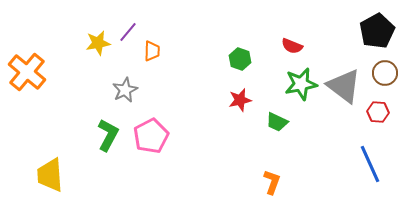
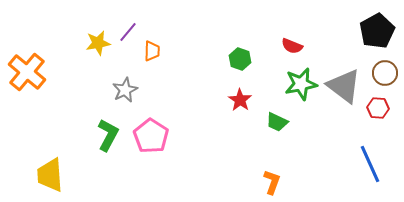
red star: rotated 25 degrees counterclockwise
red hexagon: moved 4 px up
pink pentagon: rotated 12 degrees counterclockwise
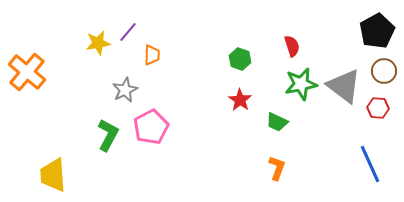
red semicircle: rotated 130 degrees counterclockwise
orange trapezoid: moved 4 px down
brown circle: moved 1 px left, 2 px up
pink pentagon: moved 9 px up; rotated 12 degrees clockwise
yellow trapezoid: moved 3 px right
orange L-shape: moved 5 px right, 14 px up
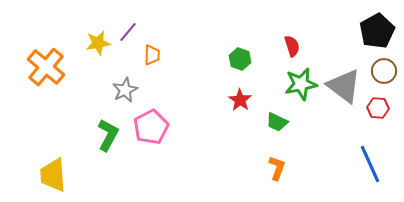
orange cross: moved 19 px right, 5 px up
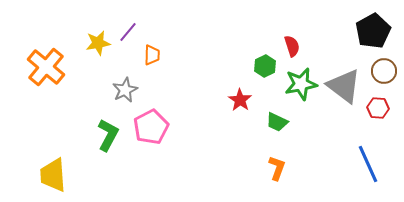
black pentagon: moved 4 px left
green hexagon: moved 25 px right, 7 px down; rotated 15 degrees clockwise
blue line: moved 2 px left
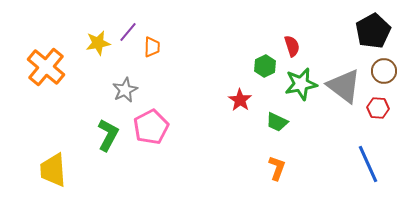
orange trapezoid: moved 8 px up
yellow trapezoid: moved 5 px up
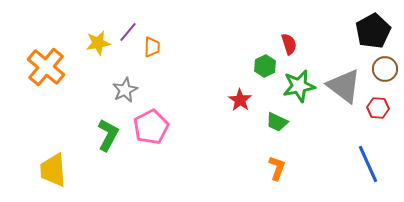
red semicircle: moved 3 px left, 2 px up
brown circle: moved 1 px right, 2 px up
green star: moved 2 px left, 2 px down
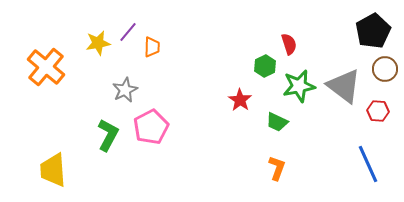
red hexagon: moved 3 px down
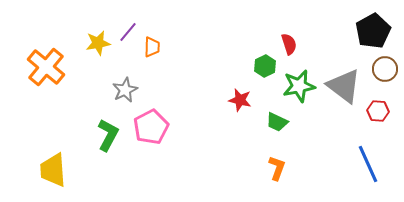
red star: rotated 20 degrees counterclockwise
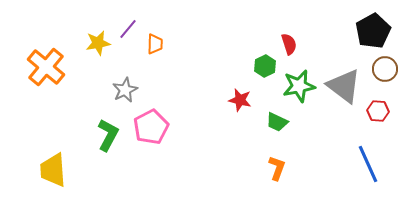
purple line: moved 3 px up
orange trapezoid: moved 3 px right, 3 px up
